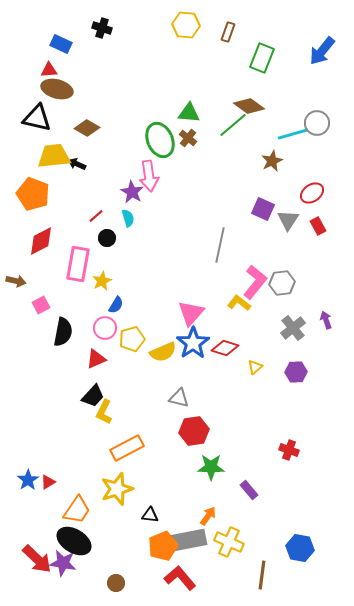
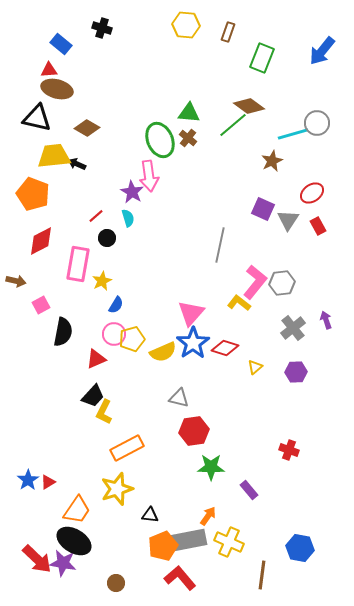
blue rectangle at (61, 44): rotated 15 degrees clockwise
pink circle at (105, 328): moved 9 px right, 6 px down
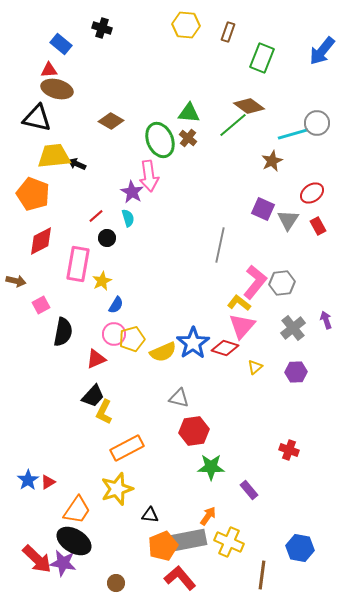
brown diamond at (87, 128): moved 24 px right, 7 px up
pink triangle at (191, 313): moved 51 px right, 13 px down
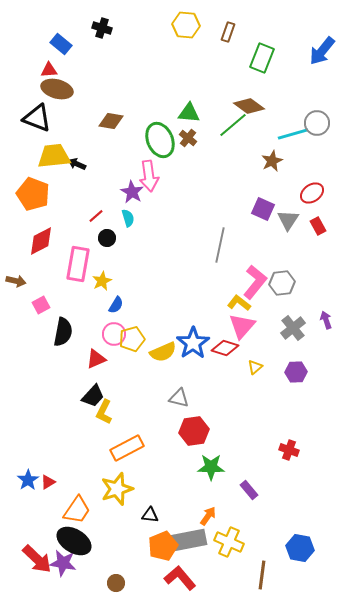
black triangle at (37, 118): rotated 8 degrees clockwise
brown diamond at (111, 121): rotated 20 degrees counterclockwise
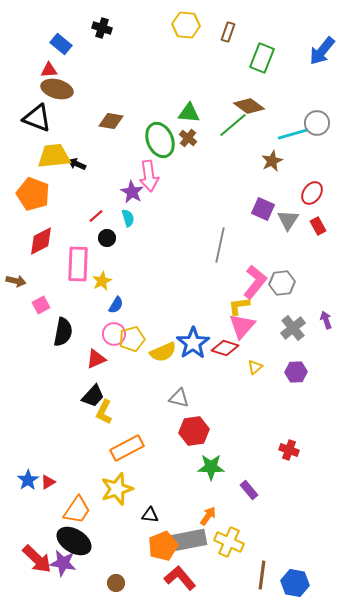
red ellipse at (312, 193): rotated 20 degrees counterclockwise
pink rectangle at (78, 264): rotated 8 degrees counterclockwise
yellow L-shape at (239, 303): moved 3 px down; rotated 45 degrees counterclockwise
blue hexagon at (300, 548): moved 5 px left, 35 px down
